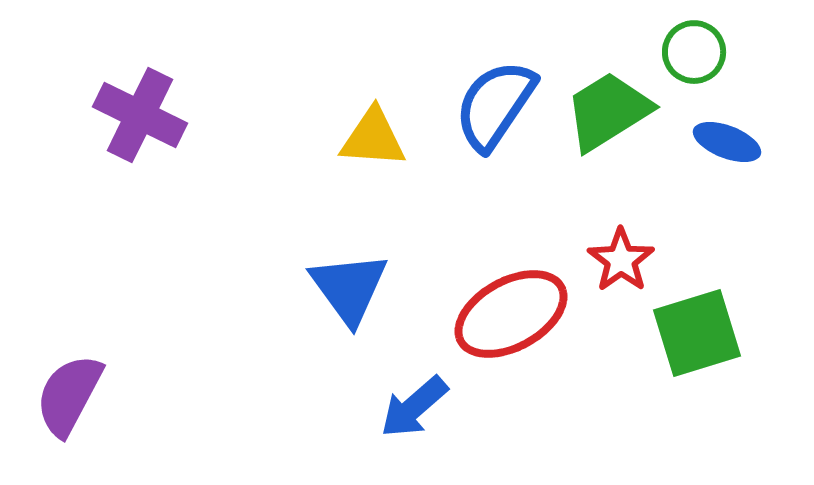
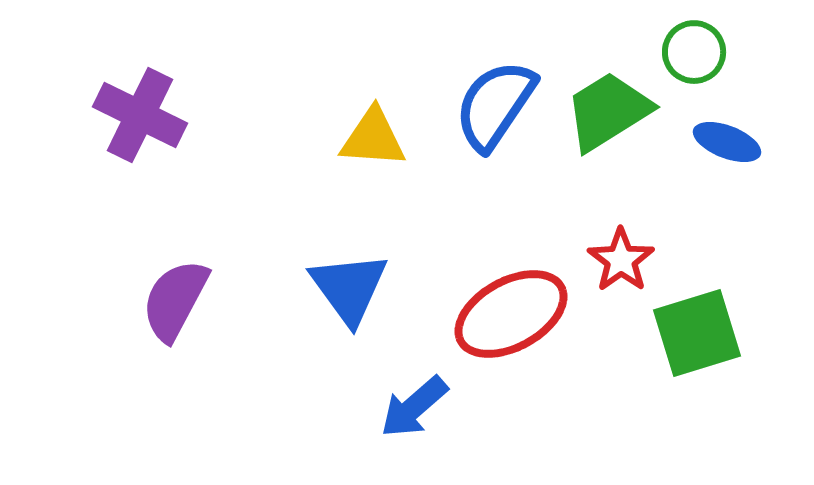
purple semicircle: moved 106 px right, 95 px up
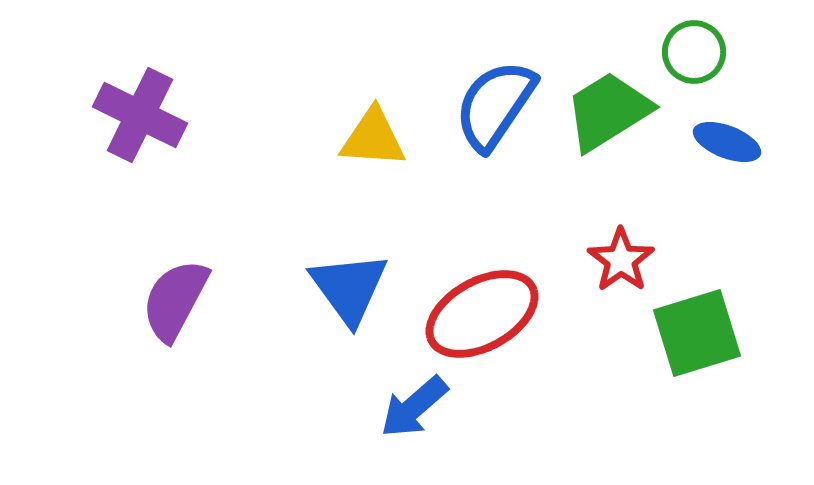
red ellipse: moved 29 px left
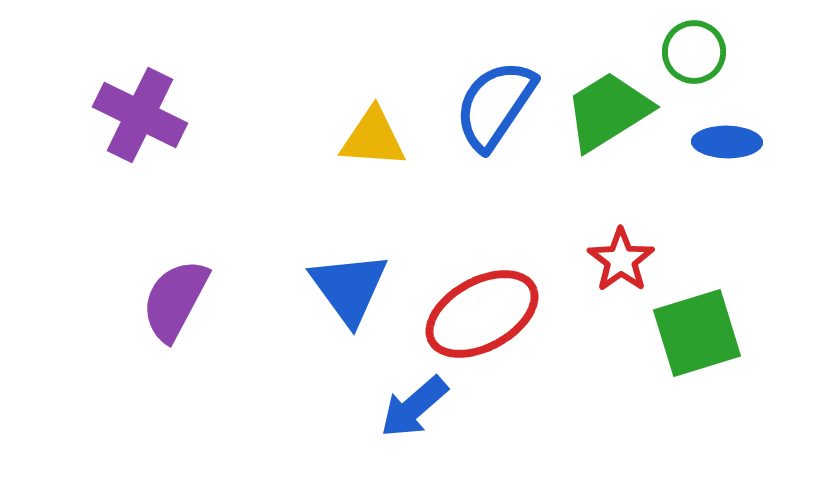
blue ellipse: rotated 20 degrees counterclockwise
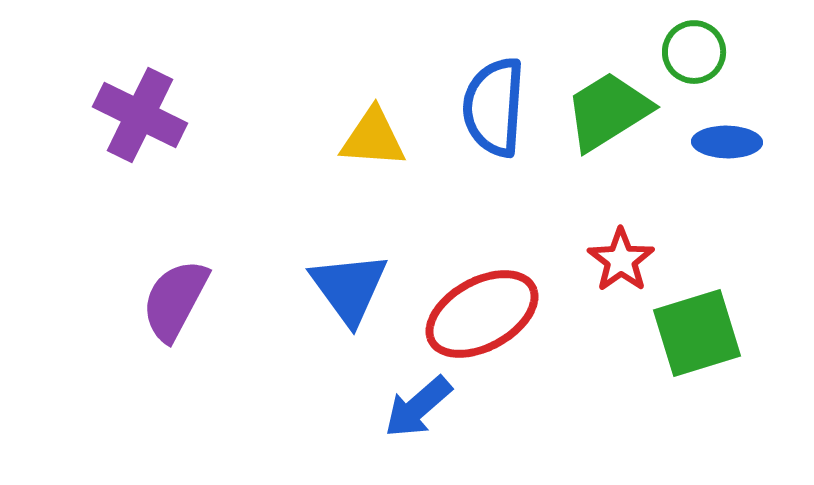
blue semicircle: moved 1 px left, 2 px down; rotated 30 degrees counterclockwise
blue arrow: moved 4 px right
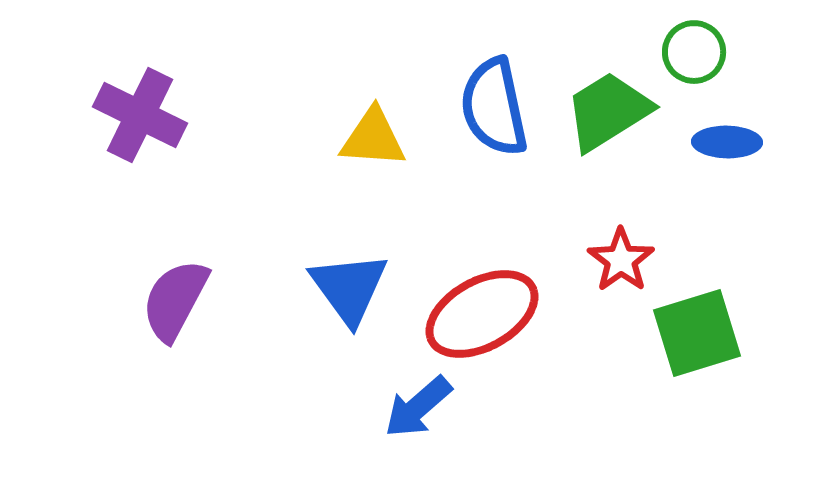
blue semicircle: rotated 16 degrees counterclockwise
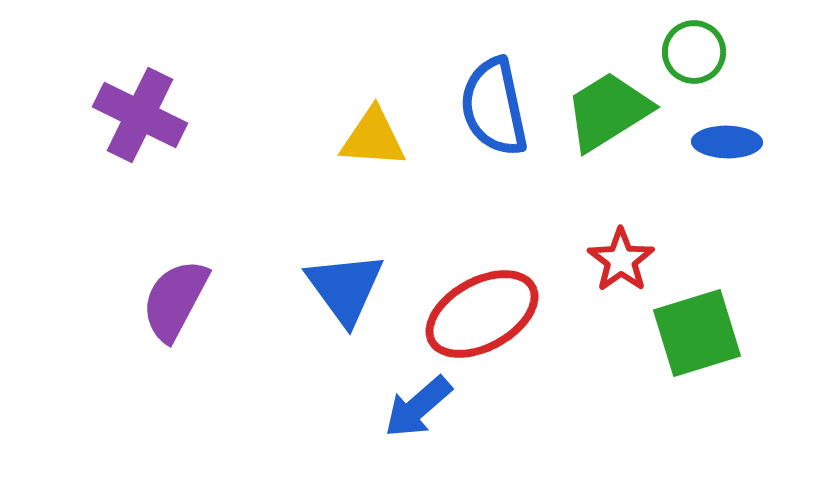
blue triangle: moved 4 px left
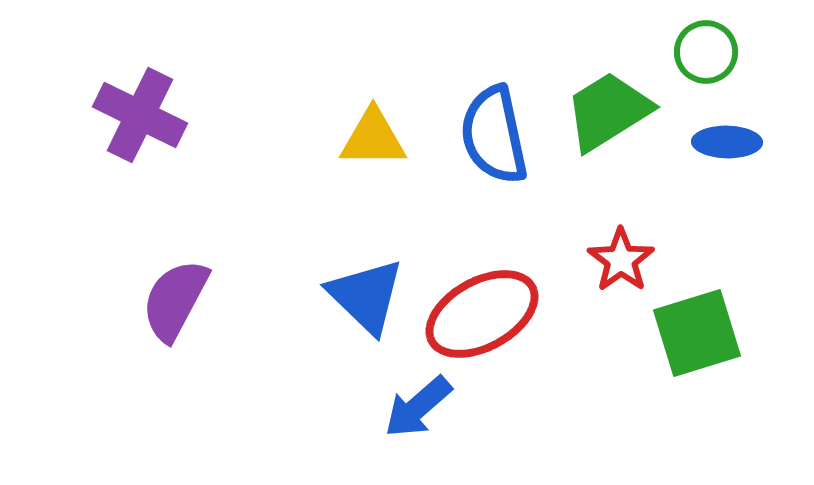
green circle: moved 12 px right
blue semicircle: moved 28 px down
yellow triangle: rotated 4 degrees counterclockwise
blue triangle: moved 21 px right, 8 px down; rotated 10 degrees counterclockwise
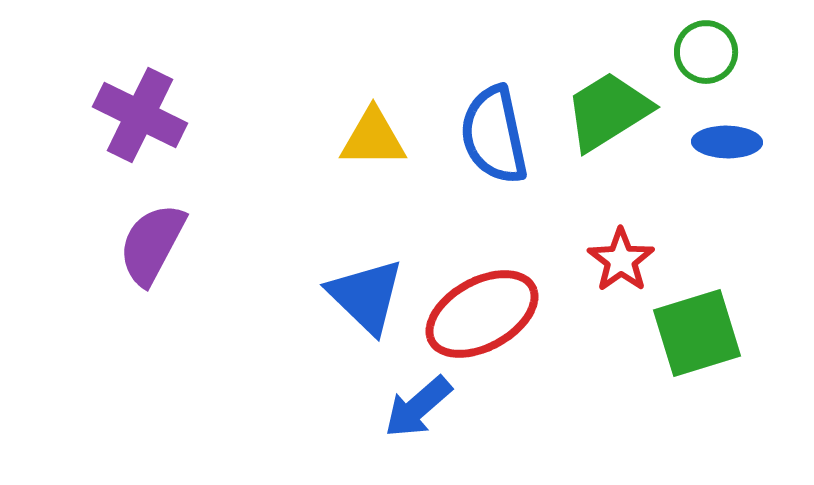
purple semicircle: moved 23 px left, 56 px up
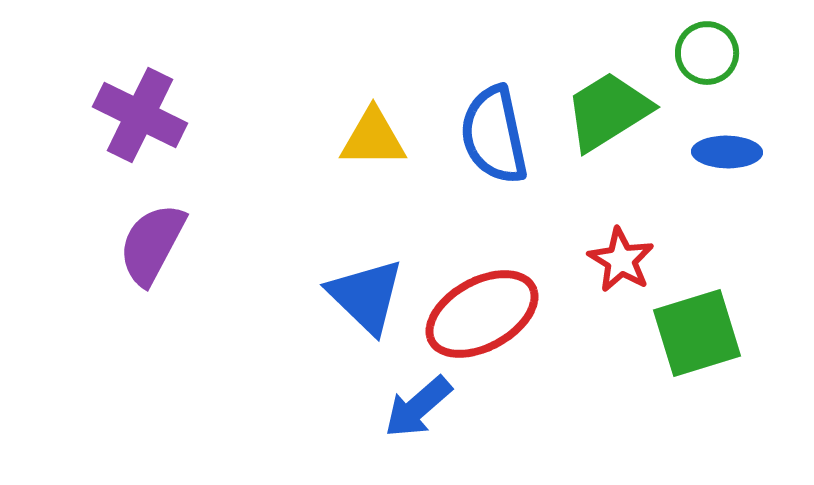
green circle: moved 1 px right, 1 px down
blue ellipse: moved 10 px down
red star: rotated 6 degrees counterclockwise
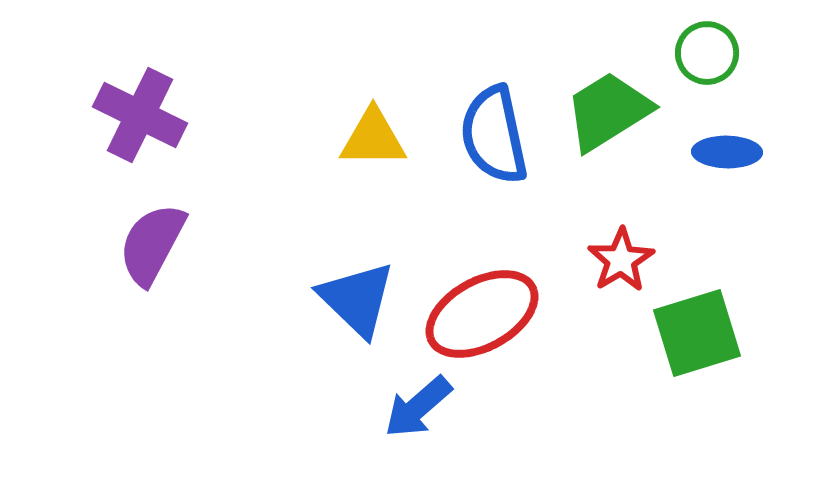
red star: rotated 10 degrees clockwise
blue triangle: moved 9 px left, 3 px down
